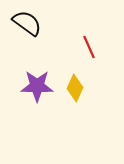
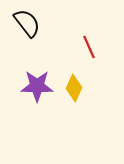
black semicircle: rotated 16 degrees clockwise
yellow diamond: moved 1 px left
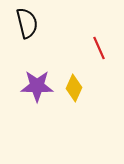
black semicircle: rotated 24 degrees clockwise
red line: moved 10 px right, 1 px down
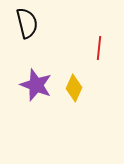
red line: rotated 30 degrees clockwise
purple star: moved 1 px left, 1 px up; rotated 20 degrees clockwise
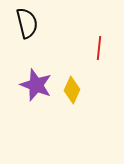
yellow diamond: moved 2 px left, 2 px down
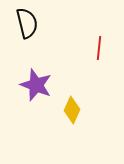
yellow diamond: moved 20 px down
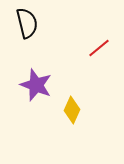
red line: rotated 45 degrees clockwise
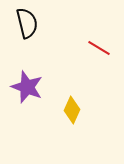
red line: rotated 70 degrees clockwise
purple star: moved 9 px left, 2 px down
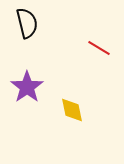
purple star: rotated 16 degrees clockwise
yellow diamond: rotated 36 degrees counterclockwise
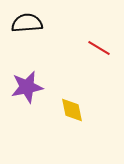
black semicircle: rotated 80 degrees counterclockwise
purple star: rotated 24 degrees clockwise
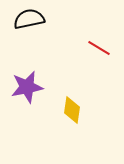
black semicircle: moved 2 px right, 4 px up; rotated 8 degrees counterclockwise
yellow diamond: rotated 20 degrees clockwise
